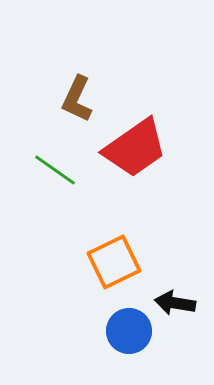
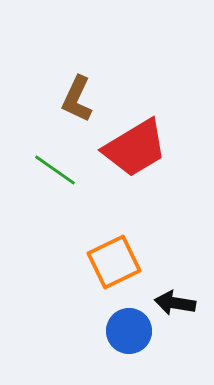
red trapezoid: rotated 4 degrees clockwise
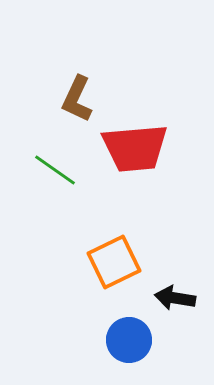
red trapezoid: rotated 26 degrees clockwise
black arrow: moved 5 px up
blue circle: moved 9 px down
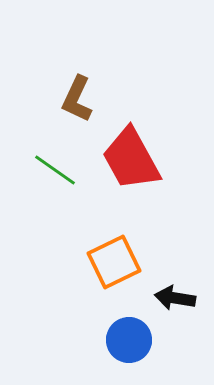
red trapezoid: moved 4 px left, 11 px down; rotated 66 degrees clockwise
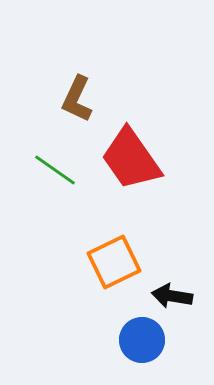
red trapezoid: rotated 6 degrees counterclockwise
black arrow: moved 3 px left, 2 px up
blue circle: moved 13 px right
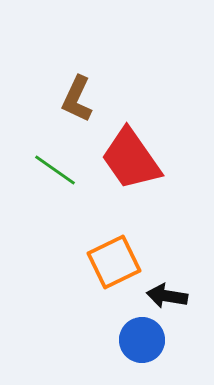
black arrow: moved 5 px left
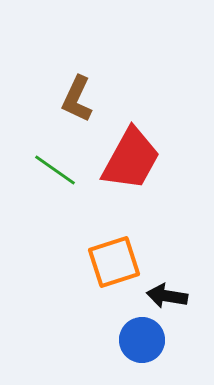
red trapezoid: rotated 116 degrees counterclockwise
orange square: rotated 8 degrees clockwise
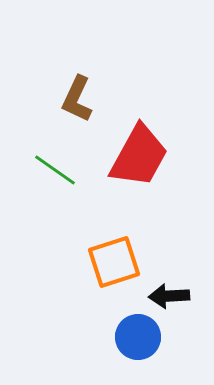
red trapezoid: moved 8 px right, 3 px up
black arrow: moved 2 px right; rotated 12 degrees counterclockwise
blue circle: moved 4 px left, 3 px up
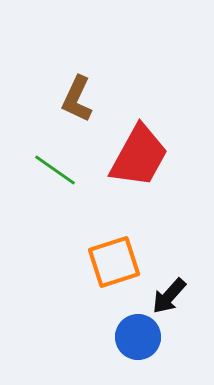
black arrow: rotated 45 degrees counterclockwise
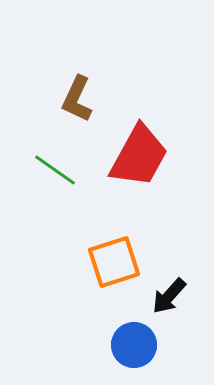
blue circle: moved 4 px left, 8 px down
